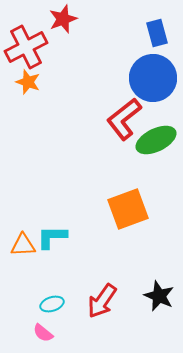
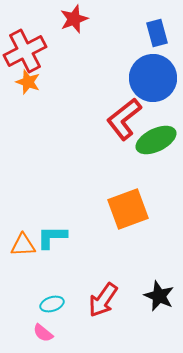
red star: moved 11 px right
red cross: moved 1 px left, 4 px down
red arrow: moved 1 px right, 1 px up
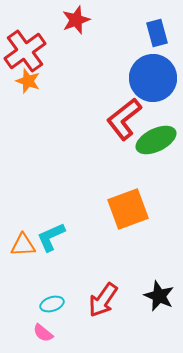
red star: moved 2 px right, 1 px down
red cross: rotated 9 degrees counterclockwise
orange star: moved 1 px up
cyan L-shape: moved 1 px left; rotated 24 degrees counterclockwise
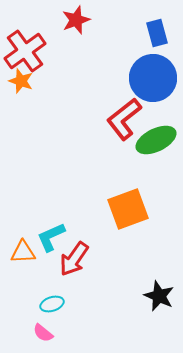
orange star: moved 7 px left
orange triangle: moved 7 px down
red arrow: moved 29 px left, 41 px up
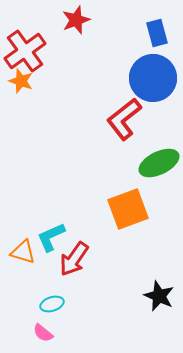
green ellipse: moved 3 px right, 23 px down
orange triangle: rotated 20 degrees clockwise
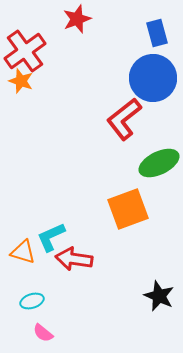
red star: moved 1 px right, 1 px up
red arrow: rotated 63 degrees clockwise
cyan ellipse: moved 20 px left, 3 px up
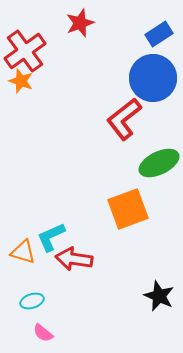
red star: moved 3 px right, 4 px down
blue rectangle: moved 2 px right, 1 px down; rotated 72 degrees clockwise
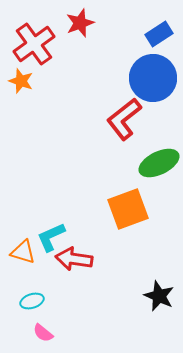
red cross: moved 9 px right, 7 px up
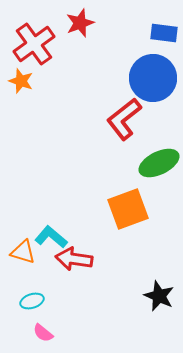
blue rectangle: moved 5 px right, 1 px up; rotated 40 degrees clockwise
cyan L-shape: rotated 64 degrees clockwise
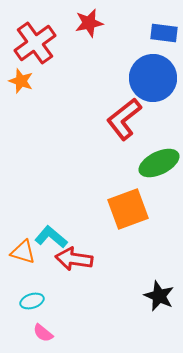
red star: moved 9 px right; rotated 8 degrees clockwise
red cross: moved 1 px right, 1 px up
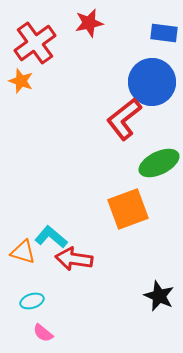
blue circle: moved 1 px left, 4 px down
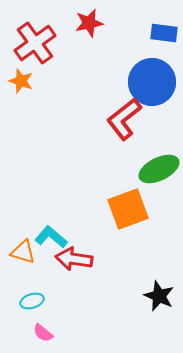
green ellipse: moved 6 px down
